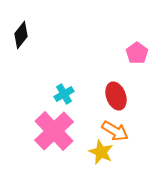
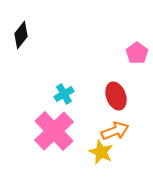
orange arrow: rotated 52 degrees counterclockwise
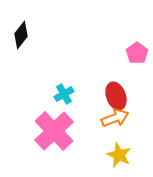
orange arrow: moved 13 px up
yellow star: moved 18 px right, 3 px down
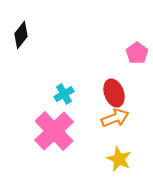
red ellipse: moved 2 px left, 3 px up
yellow star: moved 4 px down
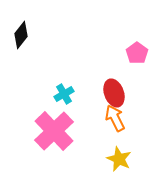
orange arrow: rotated 96 degrees counterclockwise
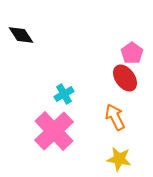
black diamond: rotated 72 degrees counterclockwise
pink pentagon: moved 5 px left
red ellipse: moved 11 px right, 15 px up; rotated 16 degrees counterclockwise
orange arrow: moved 1 px up
yellow star: rotated 15 degrees counterclockwise
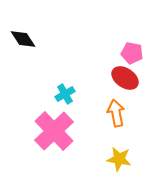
black diamond: moved 2 px right, 4 px down
pink pentagon: rotated 25 degrees counterclockwise
red ellipse: rotated 20 degrees counterclockwise
cyan cross: moved 1 px right
orange arrow: moved 1 px right, 4 px up; rotated 16 degrees clockwise
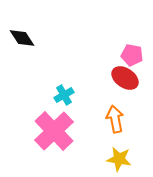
black diamond: moved 1 px left, 1 px up
pink pentagon: moved 2 px down
cyan cross: moved 1 px left, 1 px down
orange arrow: moved 1 px left, 6 px down
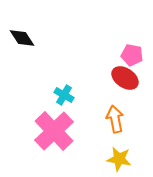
cyan cross: rotated 30 degrees counterclockwise
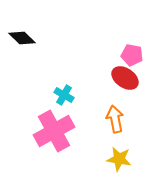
black diamond: rotated 12 degrees counterclockwise
pink cross: rotated 15 degrees clockwise
